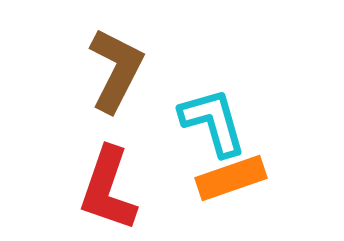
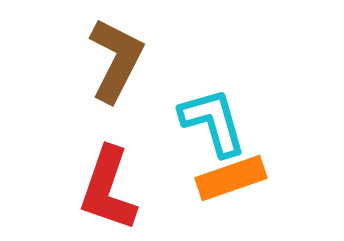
brown L-shape: moved 10 px up
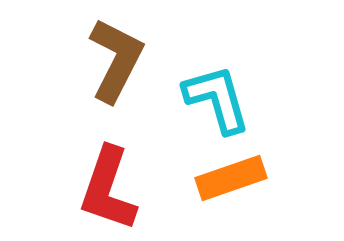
cyan L-shape: moved 4 px right, 23 px up
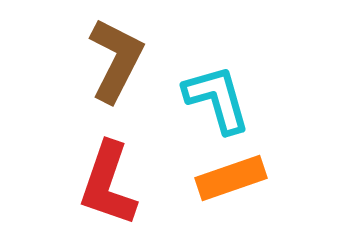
red L-shape: moved 5 px up
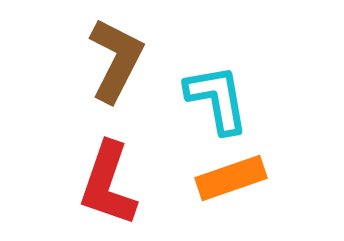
cyan L-shape: rotated 6 degrees clockwise
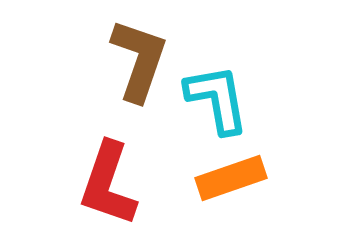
brown L-shape: moved 23 px right; rotated 8 degrees counterclockwise
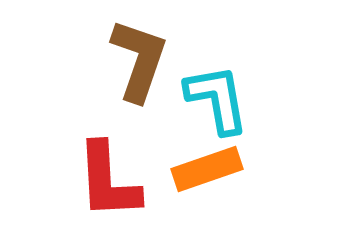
orange rectangle: moved 24 px left, 9 px up
red L-shape: moved 3 px up; rotated 22 degrees counterclockwise
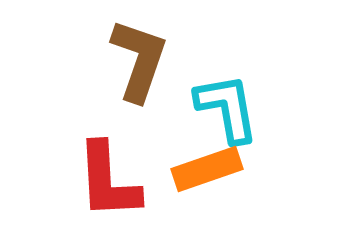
cyan L-shape: moved 10 px right, 9 px down
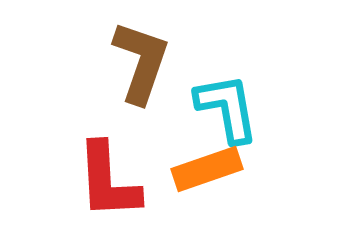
brown L-shape: moved 2 px right, 2 px down
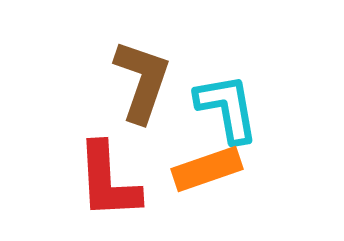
brown L-shape: moved 1 px right, 19 px down
